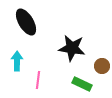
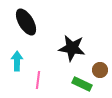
brown circle: moved 2 px left, 4 px down
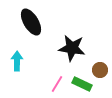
black ellipse: moved 5 px right
pink line: moved 19 px right, 4 px down; rotated 24 degrees clockwise
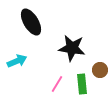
cyan arrow: rotated 66 degrees clockwise
green rectangle: rotated 60 degrees clockwise
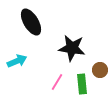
pink line: moved 2 px up
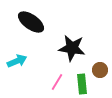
black ellipse: rotated 24 degrees counterclockwise
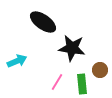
black ellipse: moved 12 px right
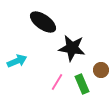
brown circle: moved 1 px right
green rectangle: rotated 18 degrees counterclockwise
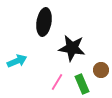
black ellipse: moved 1 px right; rotated 64 degrees clockwise
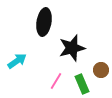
black star: rotated 24 degrees counterclockwise
cyan arrow: rotated 12 degrees counterclockwise
pink line: moved 1 px left, 1 px up
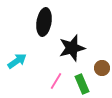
brown circle: moved 1 px right, 2 px up
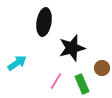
cyan arrow: moved 2 px down
